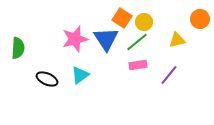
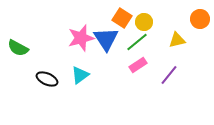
pink star: moved 6 px right, 1 px up
green semicircle: rotated 115 degrees clockwise
pink rectangle: rotated 24 degrees counterclockwise
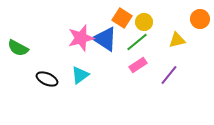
blue triangle: moved 1 px left; rotated 24 degrees counterclockwise
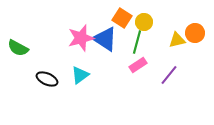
orange circle: moved 5 px left, 14 px down
green line: rotated 35 degrees counterclockwise
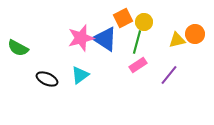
orange square: moved 1 px right; rotated 30 degrees clockwise
orange circle: moved 1 px down
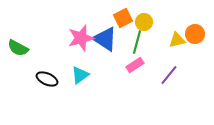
pink rectangle: moved 3 px left
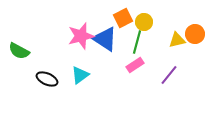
pink star: moved 2 px up
green semicircle: moved 1 px right, 3 px down
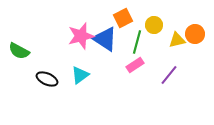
yellow circle: moved 10 px right, 3 px down
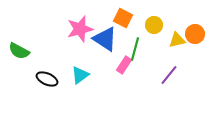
orange square: rotated 36 degrees counterclockwise
pink star: moved 1 px left, 7 px up
green line: moved 2 px left, 7 px down
pink rectangle: moved 11 px left; rotated 24 degrees counterclockwise
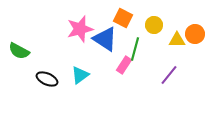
yellow triangle: rotated 12 degrees clockwise
